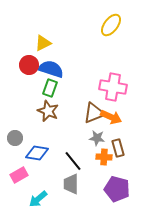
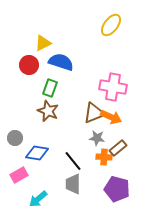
blue semicircle: moved 10 px right, 7 px up
brown rectangle: rotated 66 degrees clockwise
gray trapezoid: moved 2 px right
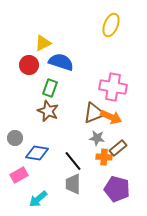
yellow ellipse: rotated 15 degrees counterclockwise
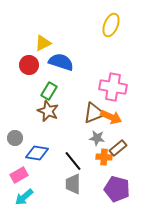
green rectangle: moved 1 px left, 3 px down; rotated 12 degrees clockwise
cyan arrow: moved 14 px left, 2 px up
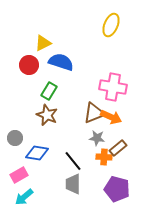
brown star: moved 1 px left, 4 px down
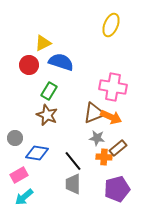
purple pentagon: rotated 30 degrees counterclockwise
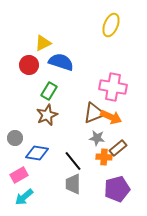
brown star: rotated 25 degrees clockwise
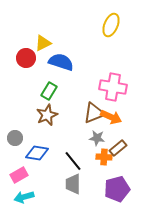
red circle: moved 3 px left, 7 px up
cyan arrow: rotated 24 degrees clockwise
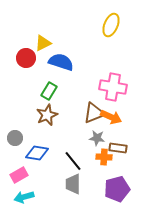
brown rectangle: rotated 48 degrees clockwise
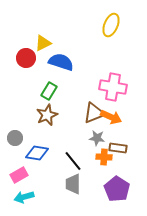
purple pentagon: rotated 25 degrees counterclockwise
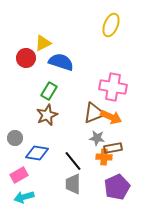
brown rectangle: moved 5 px left; rotated 18 degrees counterclockwise
purple pentagon: moved 2 px up; rotated 15 degrees clockwise
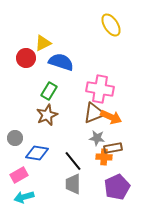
yellow ellipse: rotated 55 degrees counterclockwise
pink cross: moved 13 px left, 2 px down
